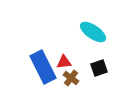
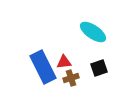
brown cross: rotated 35 degrees clockwise
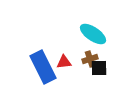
cyan ellipse: moved 2 px down
black square: rotated 18 degrees clockwise
brown cross: moved 19 px right, 19 px up
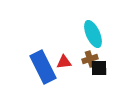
cyan ellipse: rotated 32 degrees clockwise
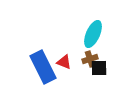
cyan ellipse: rotated 48 degrees clockwise
red triangle: rotated 28 degrees clockwise
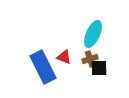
red triangle: moved 5 px up
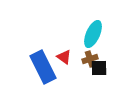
red triangle: rotated 14 degrees clockwise
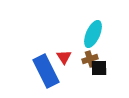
red triangle: rotated 21 degrees clockwise
blue rectangle: moved 3 px right, 4 px down
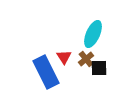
brown cross: moved 4 px left; rotated 21 degrees counterclockwise
blue rectangle: moved 1 px down
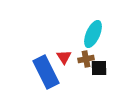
brown cross: rotated 28 degrees clockwise
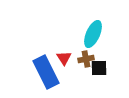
red triangle: moved 1 px down
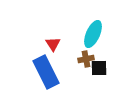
red triangle: moved 11 px left, 14 px up
